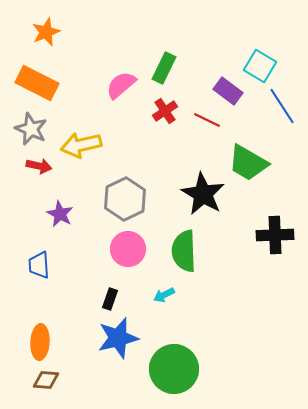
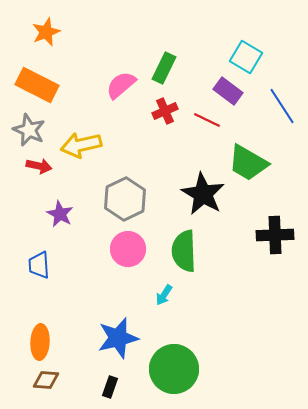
cyan square: moved 14 px left, 9 px up
orange rectangle: moved 2 px down
red cross: rotated 10 degrees clockwise
gray star: moved 2 px left, 1 px down
cyan arrow: rotated 30 degrees counterclockwise
black rectangle: moved 88 px down
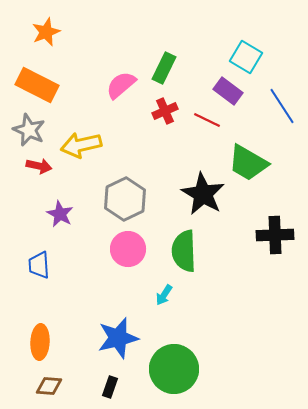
brown diamond: moved 3 px right, 6 px down
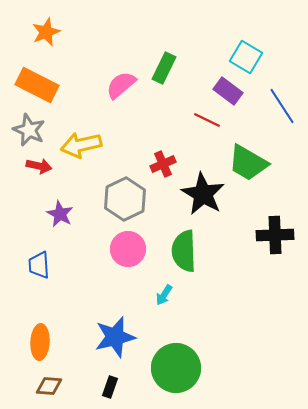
red cross: moved 2 px left, 53 px down
blue star: moved 3 px left, 1 px up
green circle: moved 2 px right, 1 px up
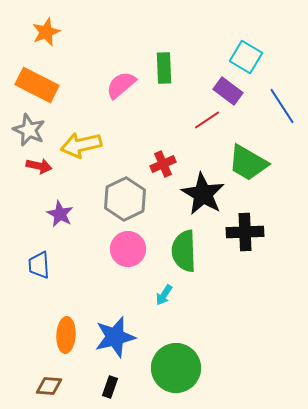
green rectangle: rotated 28 degrees counterclockwise
red line: rotated 60 degrees counterclockwise
black cross: moved 30 px left, 3 px up
orange ellipse: moved 26 px right, 7 px up
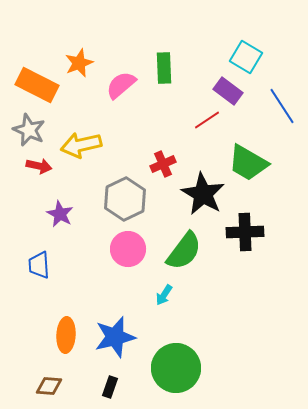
orange star: moved 33 px right, 31 px down
green semicircle: rotated 141 degrees counterclockwise
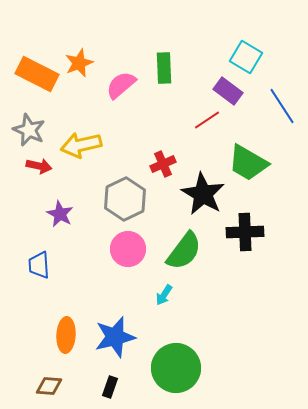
orange rectangle: moved 11 px up
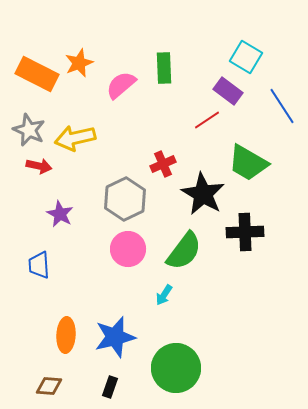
yellow arrow: moved 6 px left, 7 px up
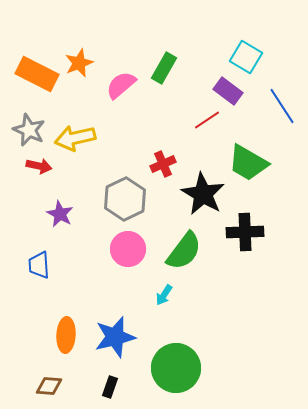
green rectangle: rotated 32 degrees clockwise
